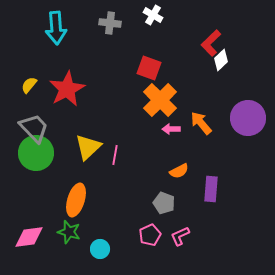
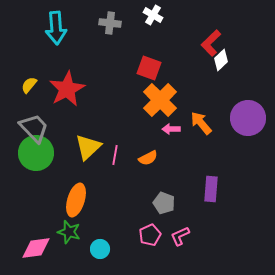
orange semicircle: moved 31 px left, 13 px up
pink diamond: moved 7 px right, 11 px down
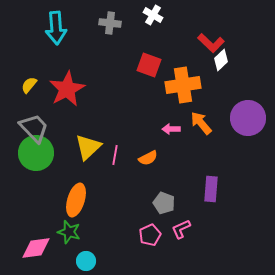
red L-shape: rotated 92 degrees counterclockwise
red square: moved 3 px up
orange cross: moved 23 px right, 15 px up; rotated 36 degrees clockwise
pink L-shape: moved 1 px right, 7 px up
cyan circle: moved 14 px left, 12 px down
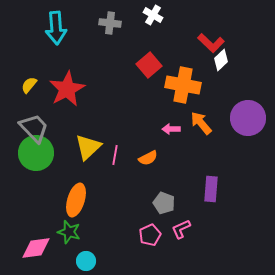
red square: rotated 30 degrees clockwise
orange cross: rotated 20 degrees clockwise
